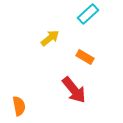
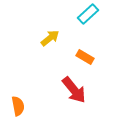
orange semicircle: moved 1 px left
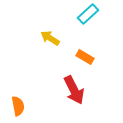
yellow arrow: rotated 108 degrees counterclockwise
red arrow: rotated 12 degrees clockwise
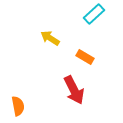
cyan rectangle: moved 6 px right
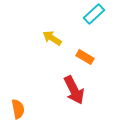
yellow arrow: moved 2 px right
orange semicircle: moved 3 px down
